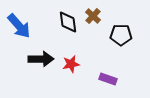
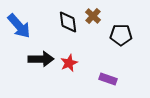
red star: moved 2 px left, 1 px up; rotated 12 degrees counterclockwise
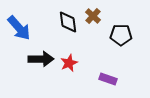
blue arrow: moved 2 px down
